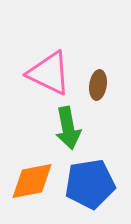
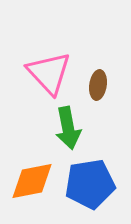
pink triangle: rotated 21 degrees clockwise
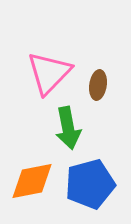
pink triangle: rotated 27 degrees clockwise
blue pentagon: rotated 6 degrees counterclockwise
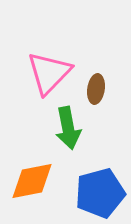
brown ellipse: moved 2 px left, 4 px down
blue pentagon: moved 10 px right, 9 px down
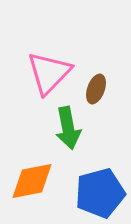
brown ellipse: rotated 12 degrees clockwise
